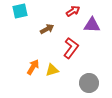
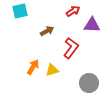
brown arrow: moved 2 px down
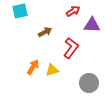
brown arrow: moved 2 px left, 1 px down
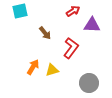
brown arrow: moved 1 px down; rotated 80 degrees clockwise
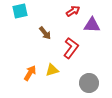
orange arrow: moved 3 px left, 6 px down
